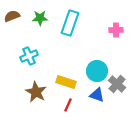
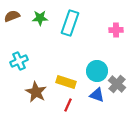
cyan cross: moved 10 px left, 5 px down
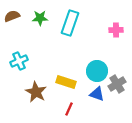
gray cross: rotated 18 degrees clockwise
blue triangle: moved 1 px up
red line: moved 1 px right, 4 px down
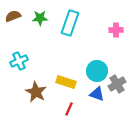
brown semicircle: moved 1 px right
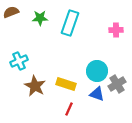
brown semicircle: moved 2 px left, 4 px up
yellow rectangle: moved 2 px down
brown star: moved 1 px left, 6 px up
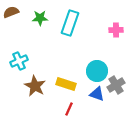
gray cross: moved 1 px left, 1 px down
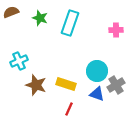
green star: rotated 21 degrees clockwise
brown star: moved 1 px right, 1 px up; rotated 10 degrees counterclockwise
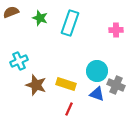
gray cross: rotated 36 degrees counterclockwise
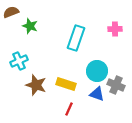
green star: moved 10 px left, 8 px down
cyan rectangle: moved 6 px right, 15 px down
pink cross: moved 1 px left, 1 px up
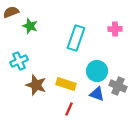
gray cross: moved 2 px right, 1 px down
